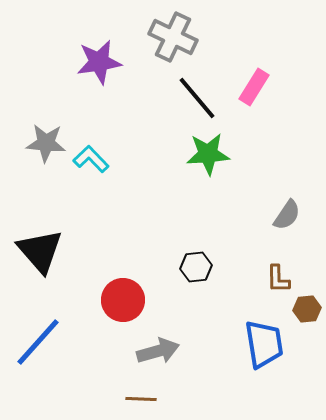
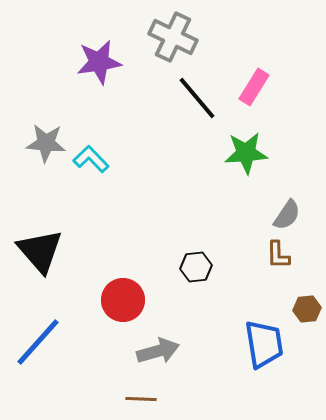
green star: moved 38 px right, 1 px up
brown L-shape: moved 24 px up
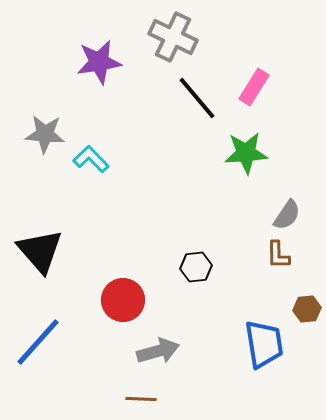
gray star: moved 1 px left, 9 px up
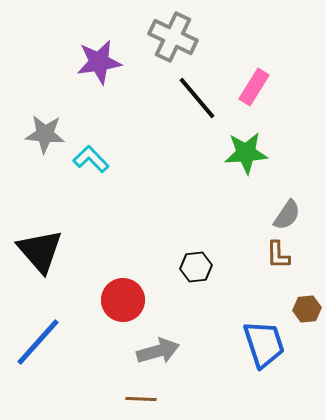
blue trapezoid: rotated 9 degrees counterclockwise
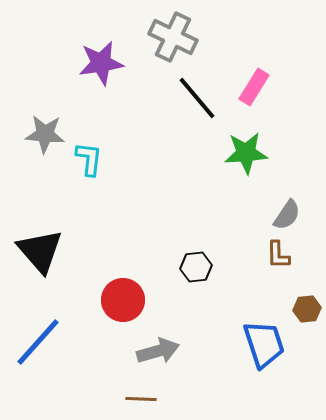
purple star: moved 2 px right, 1 px down
cyan L-shape: moved 2 px left; rotated 51 degrees clockwise
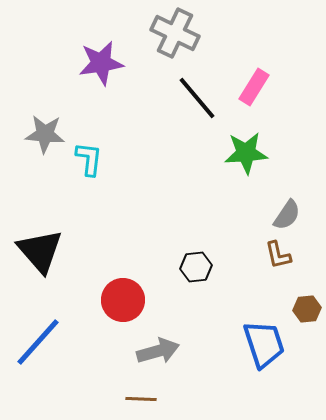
gray cross: moved 2 px right, 4 px up
brown L-shape: rotated 12 degrees counterclockwise
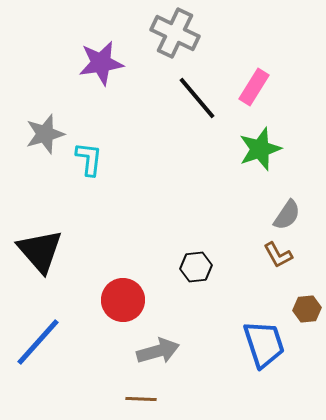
gray star: rotated 21 degrees counterclockwise
green star: moved 14 px right, 4 px up; rotated 15 degrees counterclockwise
brown L-shape: rotated 16 degrees counterclockwise
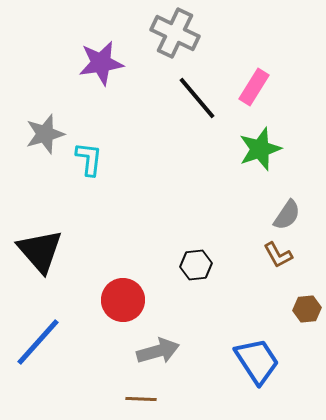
black hexagon: moved 2 px up
blue trapezoid: moved 7 px left, 17 px down; rotated 15 degrees counterclockwise
